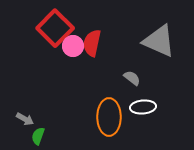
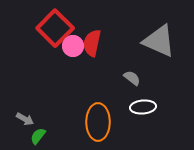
orange ellipse: moved 11 px left, 5 px down
green semicircle: rotated 18 degrees clockwise
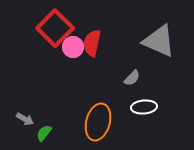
pink circle: moved 1 px down
gray semicircle: rotated 96 degrees clockwise
white ellipse: moved 1 px right
orange ellipse: rotated 15 degrees clockwise
green semicircle: moved 6 px right, 3 px up
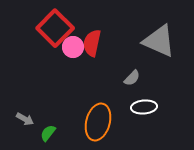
green semicircle: moved 4 px right
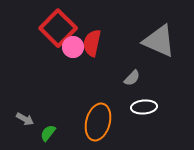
red square: moved 3 px right
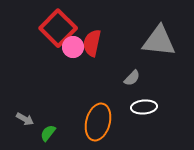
gray triangle: rotated 18 degrees counterclockwise
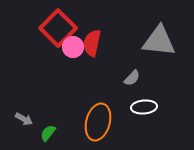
gray arrow: moved 1 px left
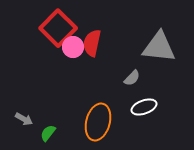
gray triangle: moved 6 px down
white ellipse: rotated 15 degrees counterclockwise
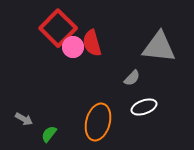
red semicircle: rotated 28 degrees counterclockwise
green semicircle: moved 1 px right, 1 px down
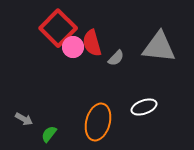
gray semicircle: moved 16 px left, 20 px up
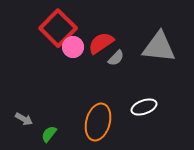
red semicircle: moved 9 px right; rotated 72 degrees clockwise
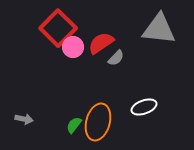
gray triangle: moved 18 px up
gray arrow: rotated 18 degrees counterclockwise
green semicircle: moved 25 px right, 9 px up
